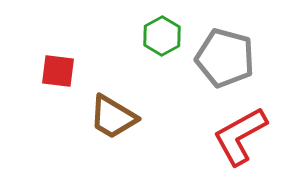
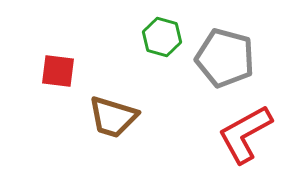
green hexagon: moved 1 px down; rotated 15 degrees counterclockwise
brown trapezoid: rotated 14 degrees counterclockwise
red L-shape: moved 5 px right, 2 px up
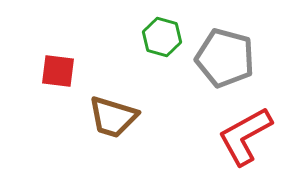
red L-shape: moved 2 px down
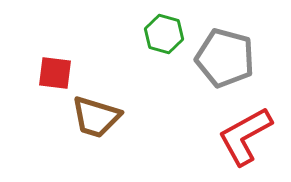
green hexagon: moved 2 px right, 3 px up
red square: moved 3 px left, 2 px down
brown trapezoid: moved 17 px left
